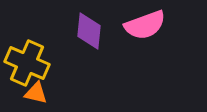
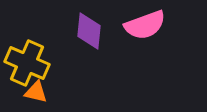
orange triangle: moved 1 px up
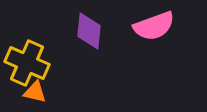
pink semicircle: moved 9 px right, 1 px down
orange triangle: moved 1 px left
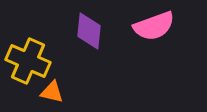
yellow cross: moved 1 px right, 2 px up
orange triangle: moved 17 px right
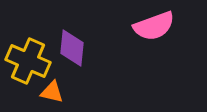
purple diamond: moved 17 px left, 17 px down
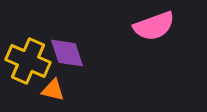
purple diamond: moved 5 px left, 5 px down; rotated 24 degrees counterclockwise
orange triangle: moved 1 px right, 2 px up
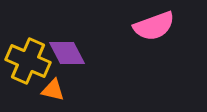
purple diamond: rotated 9 degrees counterclockwise
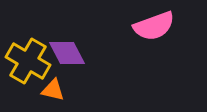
yellow cross: rotated 6 degrees clockwise
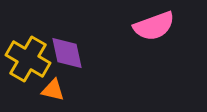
purple diamond: rotated 15 degrees clockwise
yellow cross: moved 2 px up
